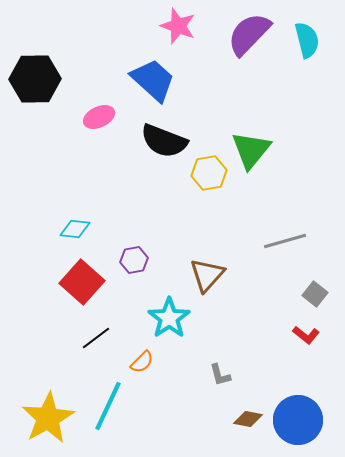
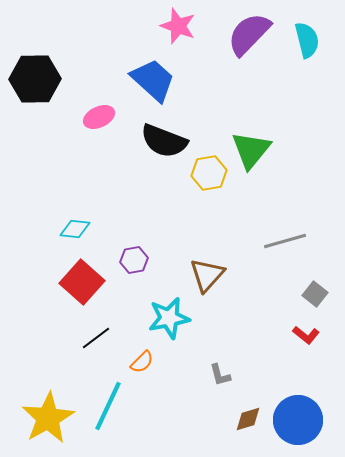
cyan star: rotated 24 degrees clockwise
brown diamond: rotated 28 degrees counterclockwise
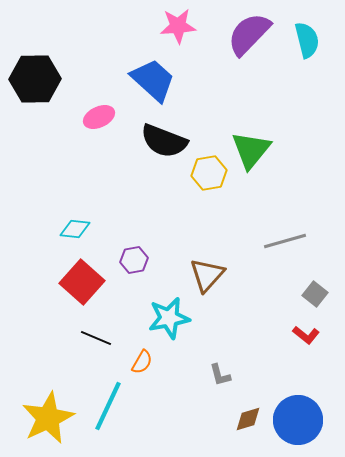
pink star: rotated 24 degrees counterclockwise
black line: rotated 60 degrees clockwise
orange semicircle: rotated 15 degrees counterclockwise
yellow star: rotated 4 degrees clockwise
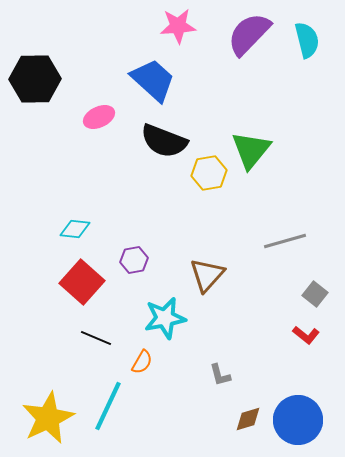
cyan star: moved 4 px left
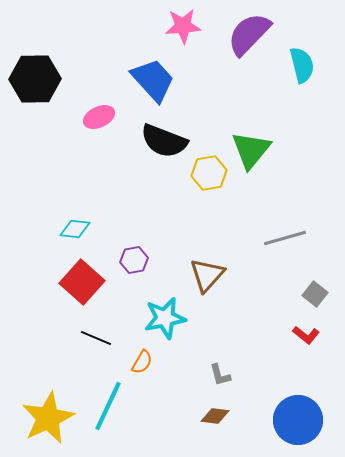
pink star: moved 5 px right
cyan semicircle: moved 5 px left, 25 px down
blue trapezoid: rotated 6 degrees clockwise
gray line: moved 3 px up
brown diamond: moved 33 px left, 3 px up; rotated 24 degrees clockwise
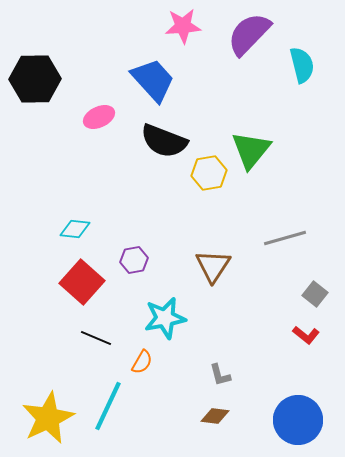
brown triangle: moved 6 px right, 9 px up; rotated 9 degrees counterclockwise
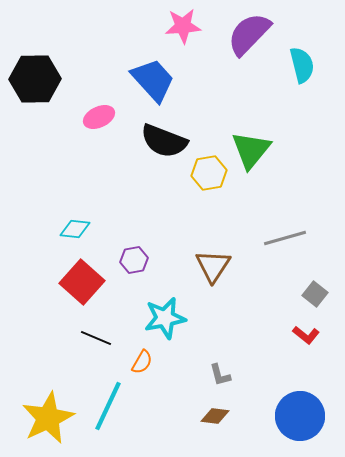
blue circle: moved 2 px right, 4 px up
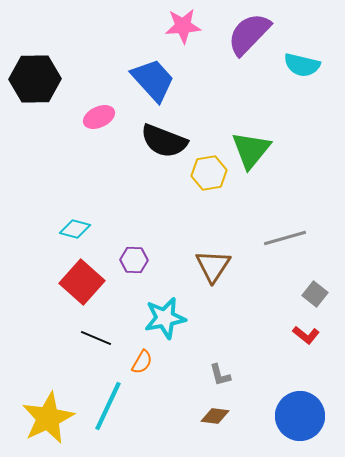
cyan semicircle: rotated 117 degrees clockwise
cyan diamond: rotated 8 degrees clockwise
purple hexagon: rotated 12 degrees clockwise
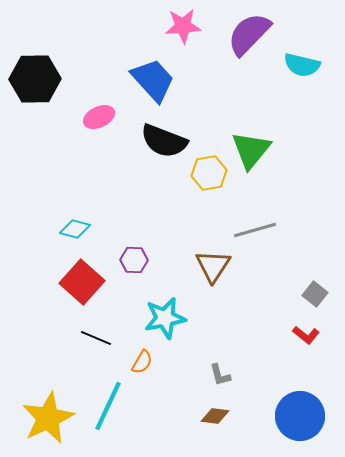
gray line: moved 30 px left, 8 px up
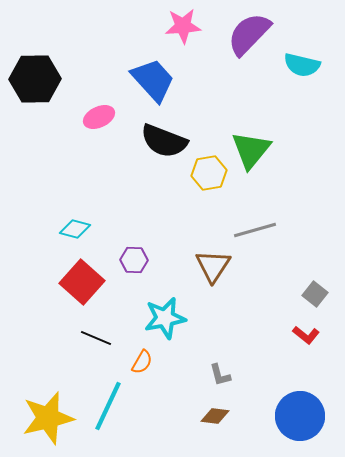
yellow star: rotated 12 degrees clockwise
